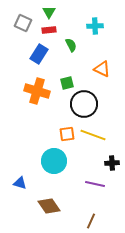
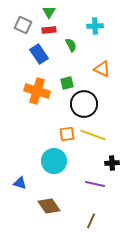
gray square: moved 2 px down
blue rectangle: rotated 66 degrees counterclockwise
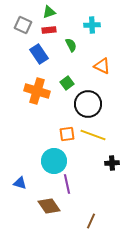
green triangle: rotated 40 degrees clockwise
cyan cross: moved 3 px left, 1 px up
orange triangle: moved 3 px up
green square: rotated 24 degrees counterclockwise
black circle: moved 4 px right
purple line: moved 28 px left; rotated 66 degrees clockwise
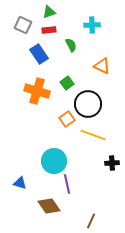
orange square: moved 15 px up; rotated 28 degrees counterclockwise
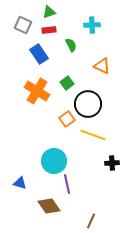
orange cross: rotated 15 degrees clockwise
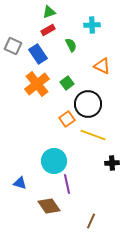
gray square: moved 10 px left, 21 px down
red rectangle: moved 1 px left; rotated 24 degrees counterclockwise
blue rectangle: moved 1 px left
orange cross: moved 7 px up; rotated 20 degrees clockwise
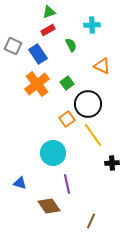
yellow line: rotated 35 degrees clockwise
cyan circle: moved 1 px left, 8 px up
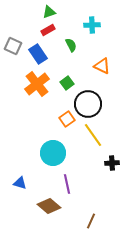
brown diamond: rotated 15 degrees counterclockwise
